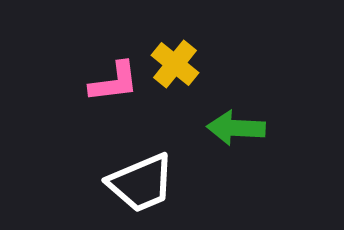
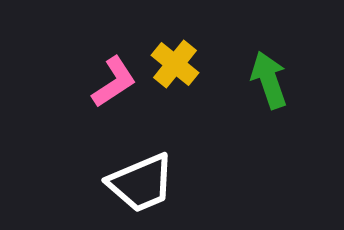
pink L-shape: rotated 26 degrees counterclockwise
green arrow: moved 33 px right, 48 px up; rotated 68 degrees clockwise
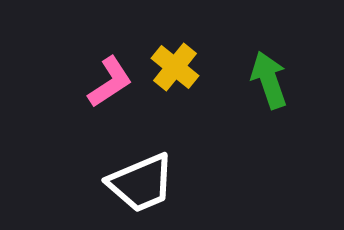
yellow cross: moved 3 px down
pink L-shape: moved 4 px left
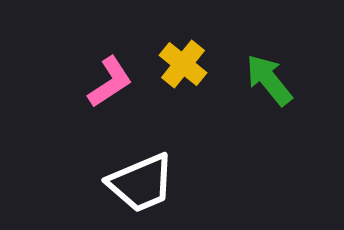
yellow cross: moved 8 px right, 3 px up
green arrow: rotated 20 degrees counterclockwise
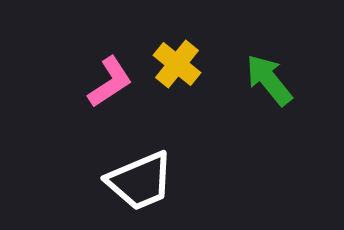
yellow cross: moved 6 px left
white trapezoid: moved 1 px left, 2 px up
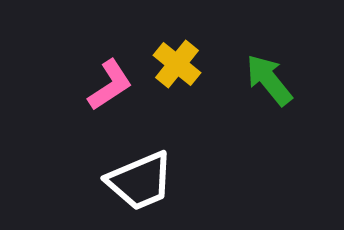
pink L-shape: moved 3 px down
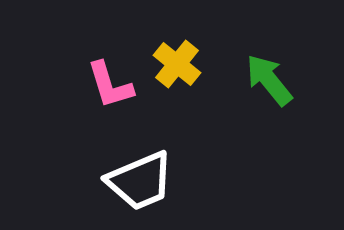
pink L-shape: rotated 106 degrees clockwise
